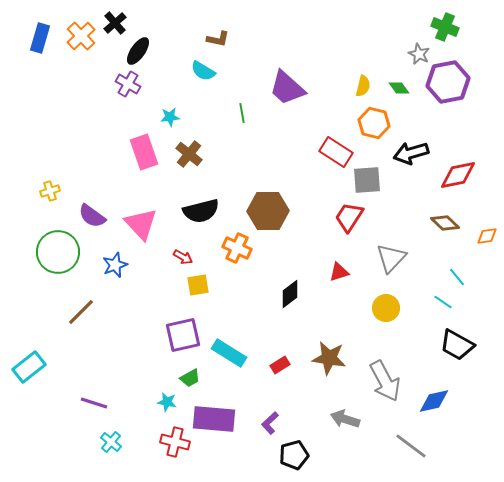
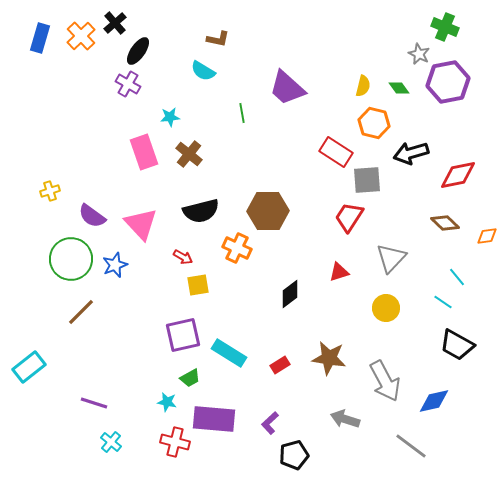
green circle at (58, 252): moved 13 px right, 7 px down
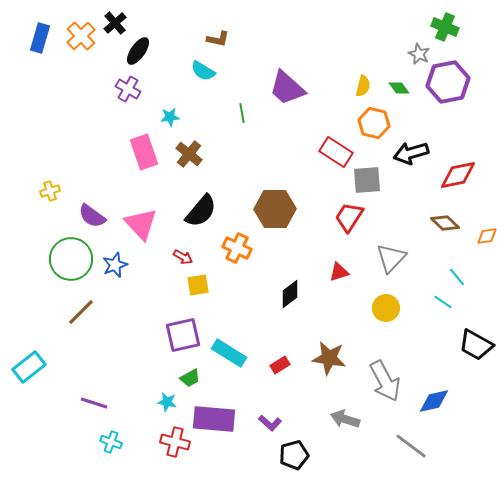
purple cross at (128, 84): moved 5 px down
black semicircle at (201, 211): rotated 36 degrees counterclockwise
brown hexagon at (268, 211): moved 7 px right, 2 px up
black trapezoid at (457, 345): moved 19 px right
purple L-shape at (270, 423): rotated 95 degrees counterclockwise
cyan cross at (111, 442): rotated 20 degrees counterclockwise
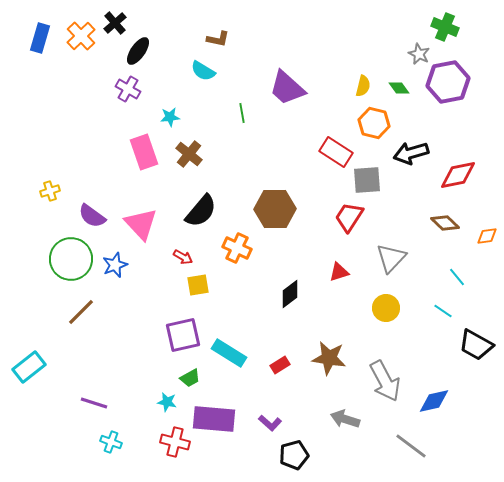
cyan line at (443, 302): moved 9 px down
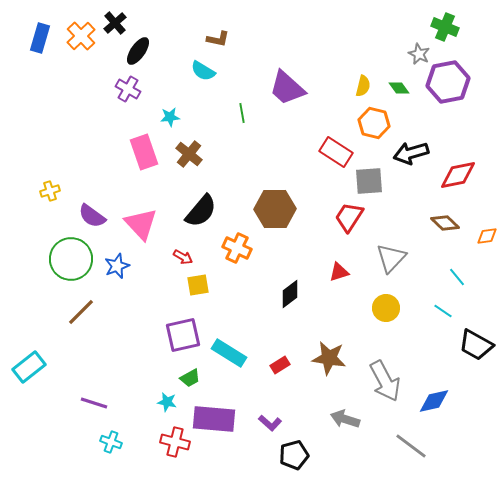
gray square at (367, 180): moved 2 px right, 1 px down
blue star at (115, 265): moved 2 px right, 1 px down
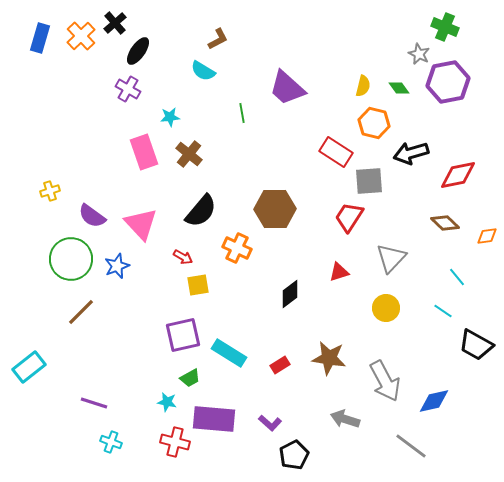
brown L-shape at (218, 39): rotated 40 degrees counterclockwise
black pentagon at (294, 455): rotated 12 degrees counterclockwise
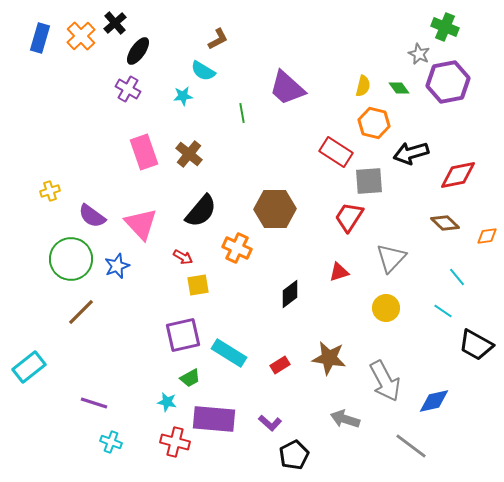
cyan star at (170, 117): moved 13 px right, 21 px up
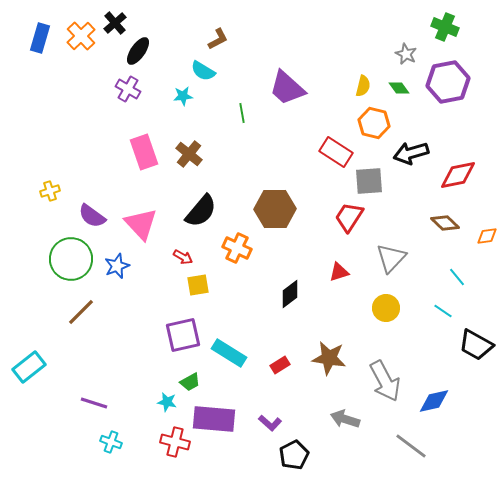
gray star at (419, 54): moved 13 px left
green trapezoid at (190, 378): moved 4 px down
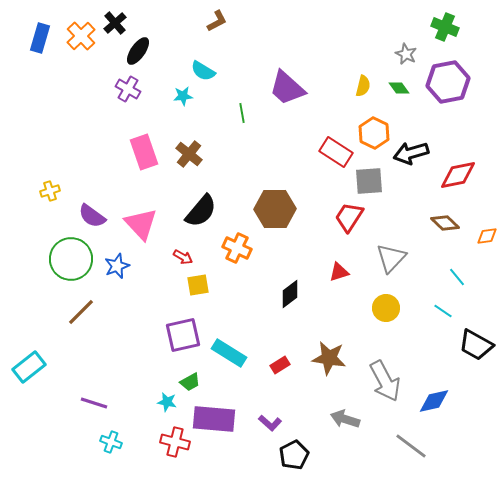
brown L-shape at (218, 39): moved 1 px left, 18 px up
orange hexagon at (374, 123): moved 10 px down; rotated 12 degrees clockwise
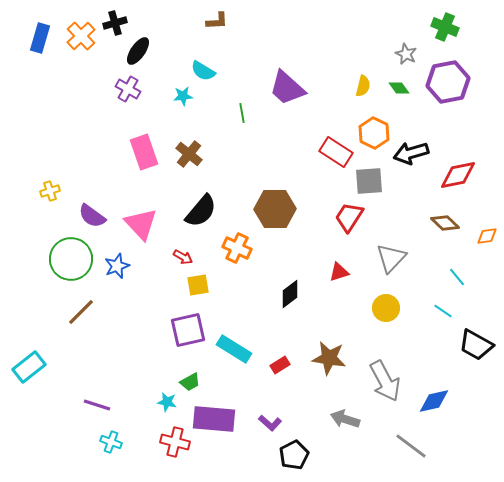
brown L-shape at (217, 21): rotated 25 degrees clockwise
black cross at (115, 23): rotated 25 degrees clockwise
purple square at (183, 335): moved 5 px right, 5 px up
cyan rectangle at (229, 353): moved 5 px right, 4 px up
purple line at (94, 403): moved 3 px right, 2 px down
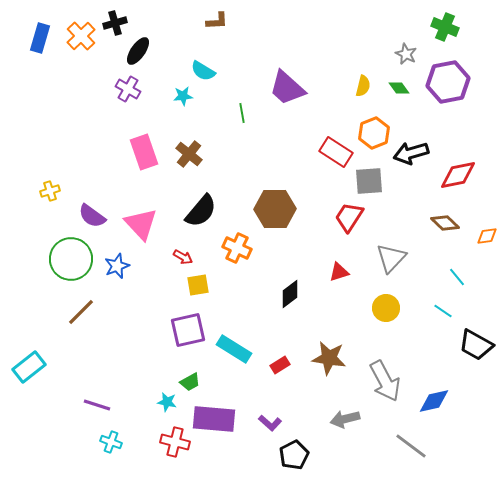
orange hexagon at (374, 133): rotated 12 degrees clockwise
gray arrow at (345, 419): rotated 32 degrees counterclockwise
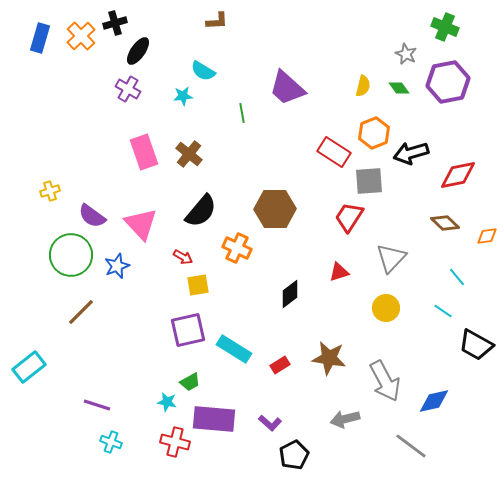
red rectangle at (336, 152): moved 2 px left
green circle at (71, 259): moved 4 px up
